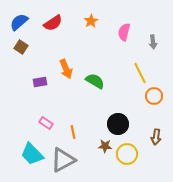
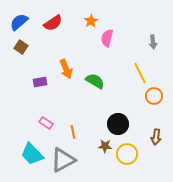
pink semicircle: moved 17 px left, 6 px down
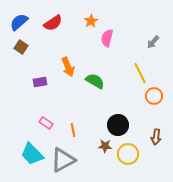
gray arrow: rotated 48 degrees clockwise
orange arrow: moved 2 px right, 2 px up
black circle: moved 1 px down
orange line: moved 2 px up
yellow circle: moved 1 px right
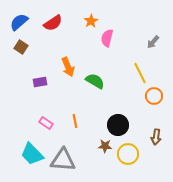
orange line: moved 2 px right, 9 px up
gray triangle: rotated 32 degrees clockwise
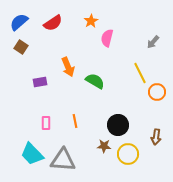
orange circle: moved 3 px right, 4 px up
pink rectangle: rotated 56 degrees clockwise
brown star: moved 1 px left
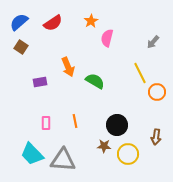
black circle: moved 1 px left
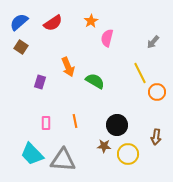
purple rectangle: rotated 64 degrees counterclockwise
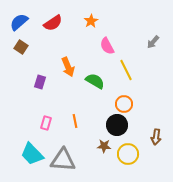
pink semicircle: moved 8 px down; rotated 42 degrees counterclockwise
yellow line: moved 14 px left, 3 px up
orange circle: moved 33 px left, 12 px down
pink rectangle: rotated 16 degrees clockwise
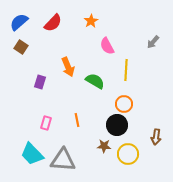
red semicircle: rotated 12 degrees counterclockwise
yellow line: rotated 30 degrees clockwise
orange line: moved 2 px right, 1 px up
